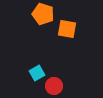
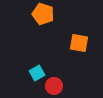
orange square: moved 12 px right, 14 px down
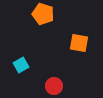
cyan square: moved 16 px left, 8 px up
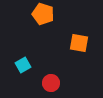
cyan square: moved 2 px right
red circle: moved 3 px left, 3 px up
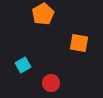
orange pentagon: rotated 25 degrees clockwise
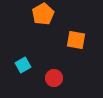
orange square: moved 3 px left, 3 px up
red circle: moved 3 px right, 5 px up
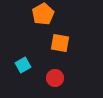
orange square: moved 16 px left, 3 px down
red circle: moved 1 px right
